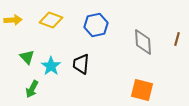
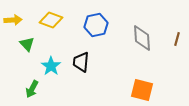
gray diamond: moved 1 px left, 4 px up
green triangle: moved 13 px up
black trapezoid: moved 2 px up
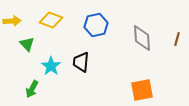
yellow arrow: moved 1 px left, 1 px down
orange square: rotated 25 degrees counterclockwise
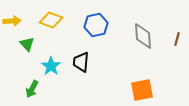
gray diamond: moved 1 px right, 2 px up
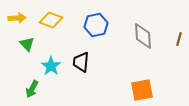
yellow arrow: moved 5 px right, 3 px up
brown line: moved 2 px right
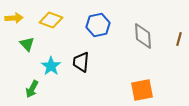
yellow arrow: moved 3 px left
blue hexagon: moved 2 px right
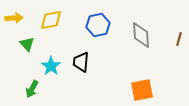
yellow diamond: rotated 30 degrees counterclockwise
gray diamond: moved 2 px left, 1 px up
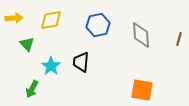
orange square: rotated 20 degrees clockwise
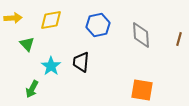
yellow arrow: moved 1 px left
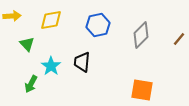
yellow arrow: moved 1 px left, 2 px up
gray diamond: rotated 48 degrees clockwise
brown line: rotated 24 degrees clockwise
black trapezoid: moved 1 px right
green arrow: moved 1 px left, 5 px up
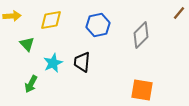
brown line: moved 26 px up
cyan star: moved 2 px right, 3 px up; rotated 12 degrees clockwise
